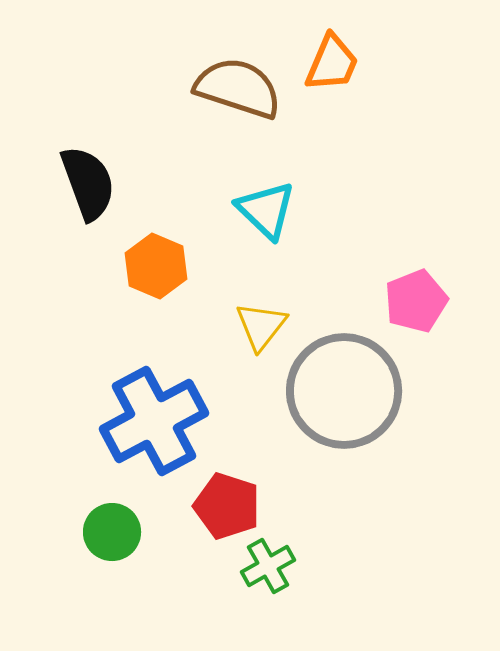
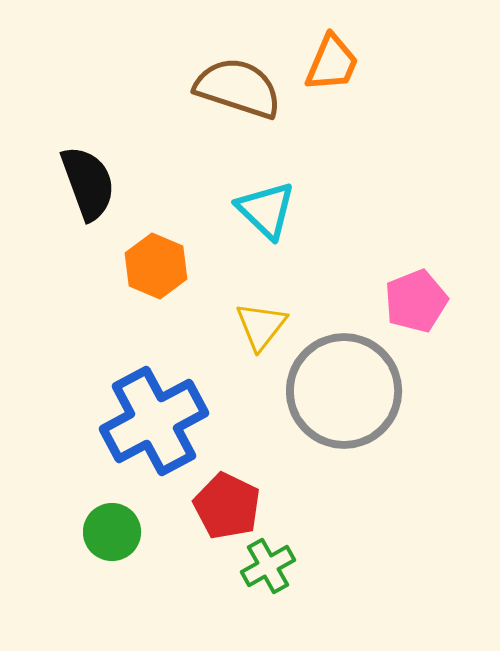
red pentagon: rotated 8 degrees clockwise
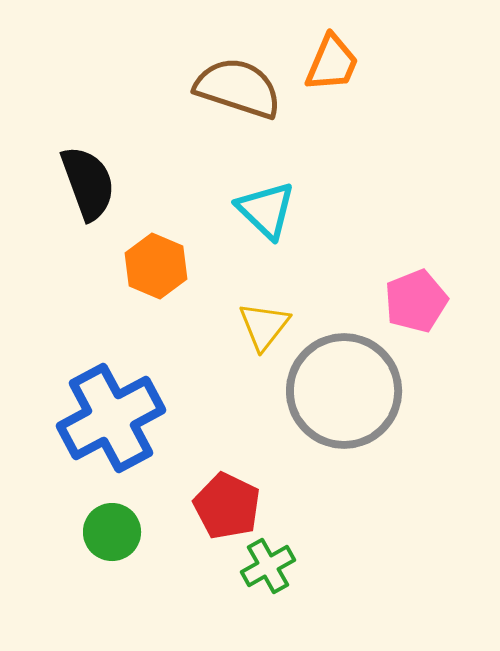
yellow triangle: moved 3 px right
blue cross: moved 43 px left, 3 px up
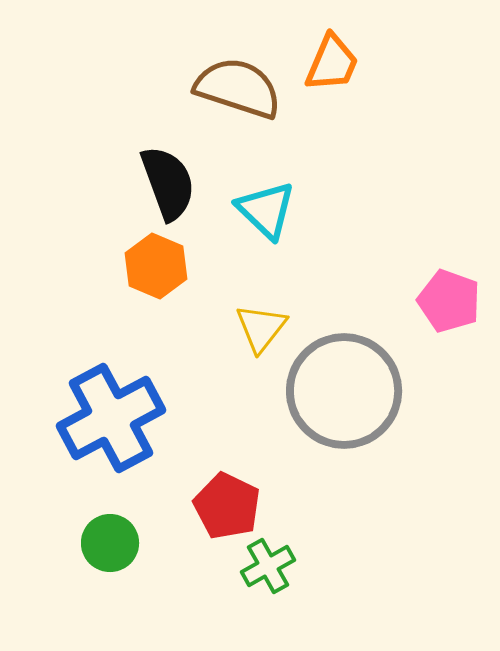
black semicircle: moved 80 px right
pink pentagon: moved 33 px right; rotated 30 degrees counterclockwise
yellow triangle: moved 3 px left, 2 px down
green circle: moved 2 px left, 11 px down
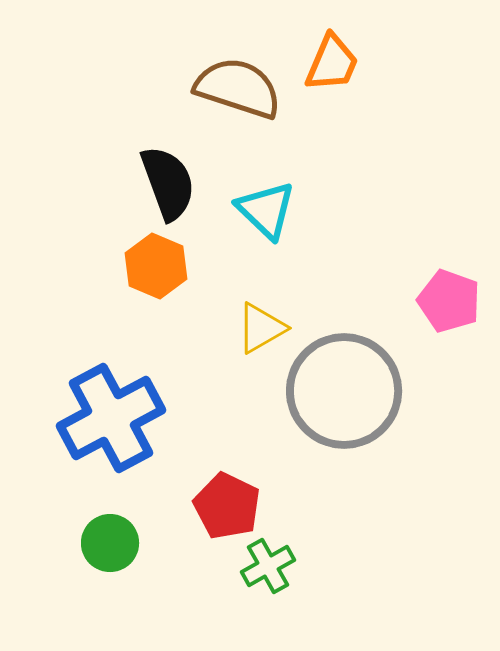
yellow triangle: rotated 22 degrees clockwise
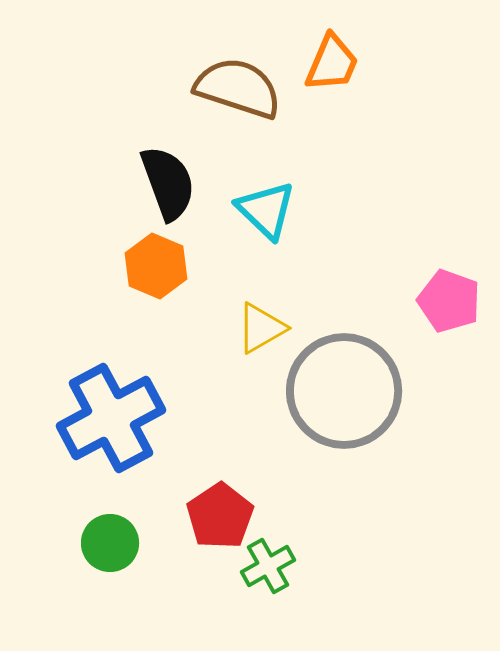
red pentagon: moved 7 px left, 10 px down; rotated 12 degrees clockwise
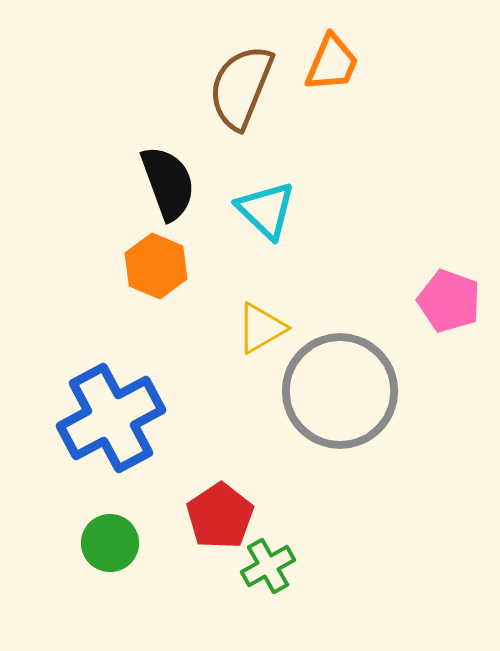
brown semicircle: moved 3 px right, 1 px up; rotated 86 degrees counterclockwise
gray circle: moved 4 px left
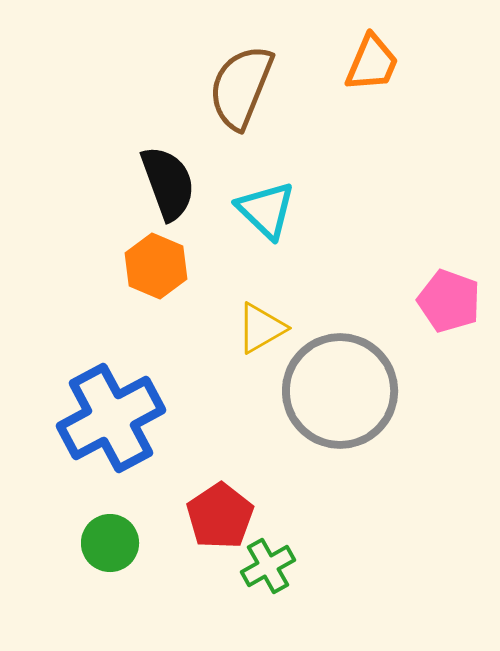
orange trapezoid: moved 40 px right
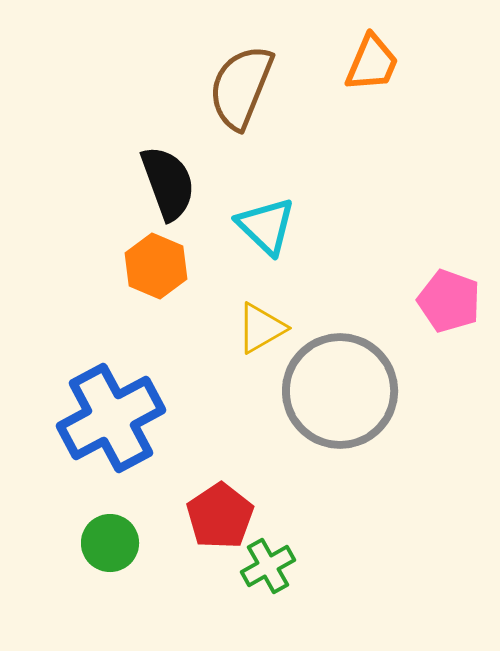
cyan triangle: moved 16 px down
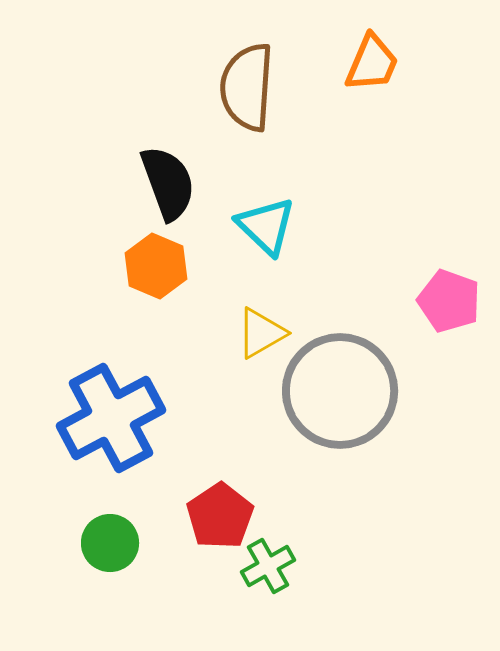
brown semicircle: moved 6 px right; rotated 18 degrees counterclockwise
yellow triangle: moved 5 px down
